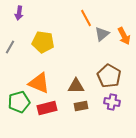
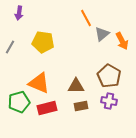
orange arrow: moved 2 px left, 5 px down
purple cross: moved 3 px left, 1 px up
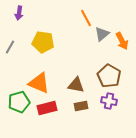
brown triangle: moved 1 px up; rotated 12 degrees clockwise
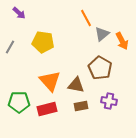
purple arrow: rotated 56 degrees counterclockwise
brown pentagon: moved 9 px left, 8 px up
orange triangle: moved 11 px right, 2 px up; rotated 25 degrees clockwise
green pentagon: rotated 15 degrees clockwise
red rectangle: moved 1 px down
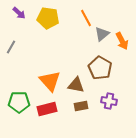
yellow pentagon: moved 5 px right, 24 px up
gray line: moved 1 px right
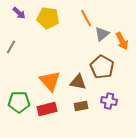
brown pentagon: moved 2 px right, 1 px up
brown triangle: moved 2 px right, 3 px up
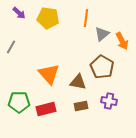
orange line: rotated 36 degrees clockwise
orange triangle: moved 1 px left, 7 px up
red rectangle: moved 1 px left
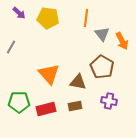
gray triangle: rotated 28 degrees counterclockwise
brown rectangle: moved 6 px left
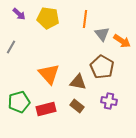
purple arrow: moved 1 px down
orange line: moved 1 px left, 1 px down
orange arrow: rotated 30 degrees counterclockwise
green pentagon: rotated 15 degrees counterclockwise
brown rectangle: moved 2 px right; rotated 48 degrees clockwise
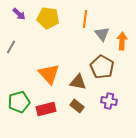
orange arrow: rotated 120 degrees counterclockwise
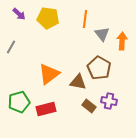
brown pentagon: moved 3 px left, 1 px down
orange triangle: rotated 35 degrees clockwise
brown rectangle: moved 12 px right
